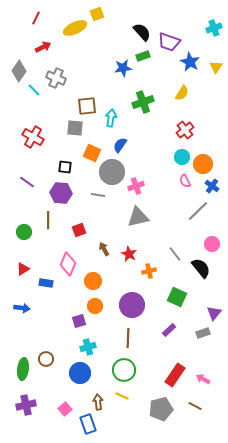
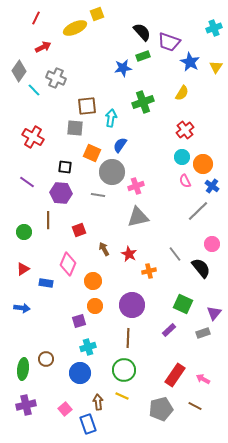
green square at (177, 297): moved 6 px right, 7 px down
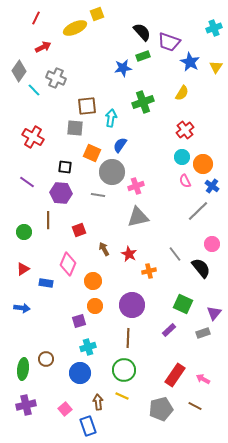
blue rectangle at (88, 424): moved 2 px down
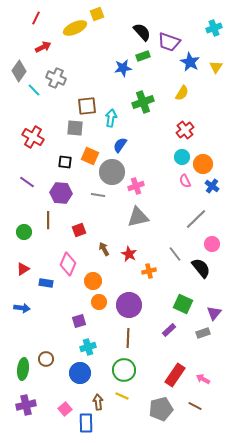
orange square at (92, 153): moved 2 px left, 3 px down
black square at (65, 167): moved 5 px up
gray line at (198, 211): moved 2 px left, 8 px down
purple circle at (132, 305): moved 3 px left
orange circle at (95, 306): moved 4 px right, 4 px up
blue rectangle at (88, 426): moved 2 px left, 3 px up; rotated 18 degrees clockwise
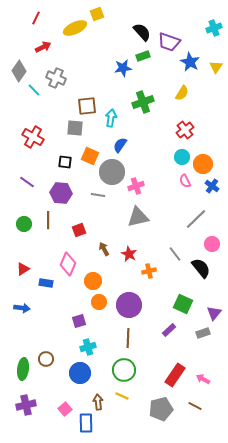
green circle at (24, 232): moved 8 px up
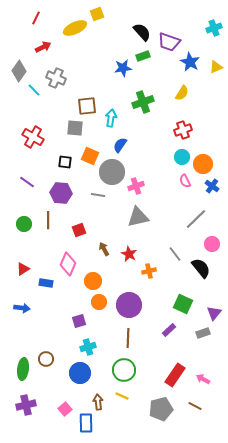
yellow triangle at (216, 67): rotated 32 degrees clockwise
red cross at (185, 130): moved 2 px left; rotated 18 degrees clockwise
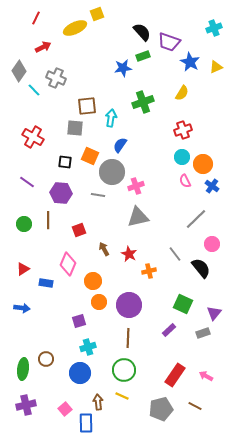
pink arrow at (203, 379): moved 3 px right, 3 px up
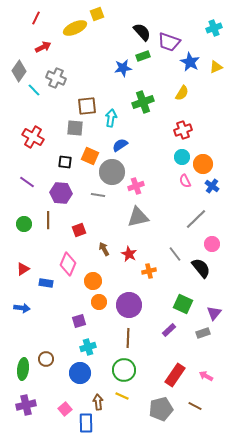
blue semicircle at (120, 145): rotated 21 degrees clockwise
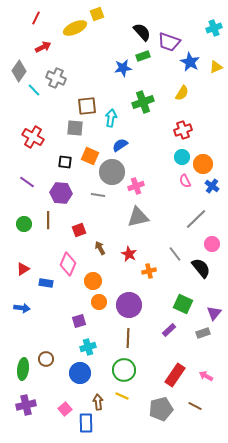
brown arrow at (104, 249): moved 4 px left, 1 px up
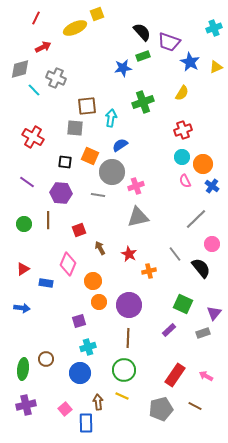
gray diamond at (19, 71): moved 1 px right, 2 px up; rotated 40 degrees clockwise
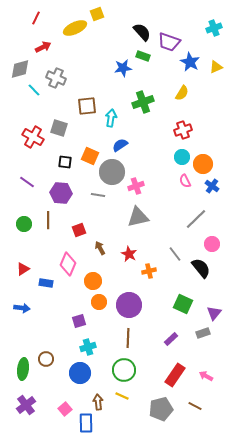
green rectangle at (143, 56): rotated 40 degrees clockwise
gray square at (75, 128): moved 16 px left; rotated 12 degrees clockwise
purple rectangle at (169, 330): moved 2 px right, 9 px down
purple cross at (26, 405): rotated 24 degrees counterclockwise
